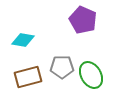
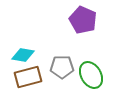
cyan diamond: moved 15 px down
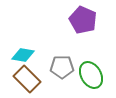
brown rectangle: moved 1 px left, 2 px down; rotated 60 degrees clockwise
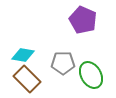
gray pentagon: moved 1 px right, 4 px up
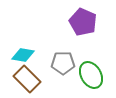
purple pentagon: moved 2 px down
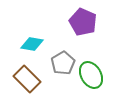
cyan diamond: moved 9 px right, 11 px up
gray pentagon: rotated 30 degrees counterclockwise
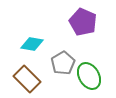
green ellipse: moved 2 px left, 1 px down
